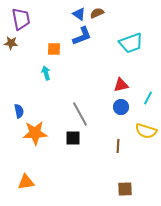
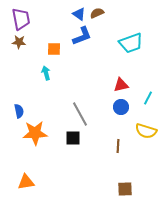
brown star: moved 8 px right, 1 px up
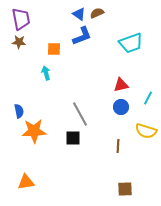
orange star: moved 1 px left, 2 px up
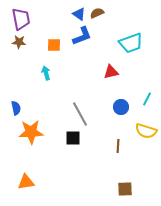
orange square: moved 4 px up
red triangle: moved 10 px left, 13 px up
cyan line: moved 1 px left, 1 px down
blue semicircle: moved 3 px left, 3 px up
orange star: moved 3 px left, 1 px down
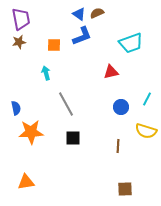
brown star: rotated 16 degrees counterclockwise
gray line: moved 14 px left, 10 px up
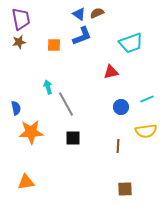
cyan arrow: moved 2 px right, 14 px down
cyan line: rotated 40 degrees clockwise
yellow semicircle: rotated 25 degrees counterclockwise
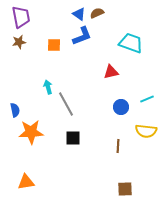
purple trapezoid: moved 2 px up
cyan trapezoid: rotated 140 degrees counterclockwise
blue semicircle: moved 1 px left, 2 px down
yellow semicircle: rotated 15 degrees clockwise
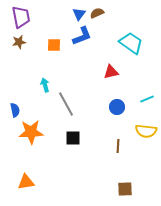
blue triangle: rotated 32 degrees clockwise
cyan trapezoid: rotated 15 degrees clockwise
cyan arrow: moved 3 px left, 2 px up
blue circle: moved 4 px left
